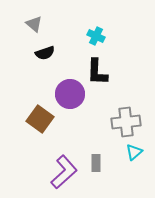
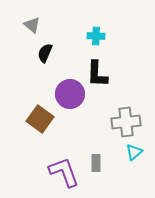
gray triangle: moved 2 px left, 1 px down
cyan cross: rotated 24 degrees counterclockwise
black semicircle: rotated 132 degrees clockwise
black L-shape: moved 2 px down
purple L-shape: rotated 68 degrees counterclockwise
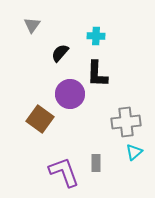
gray triangle: rotated 24 degrees clockwise
black semicircle: moved 15 px right; rotated 18 degrees clockwise
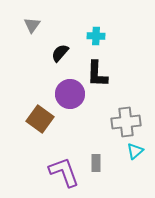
cyan triangle: moved 1 px right, 1 px up
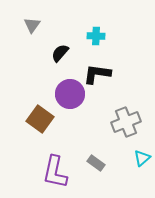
black L-shape: rotated 96 degrees clockwise
gray cross: rotated 16 degrees counterclockwise
cyan triangle: moved 7 px right, 7 px down
gray rectangle: rotated 54 degrees counterclockwise
purple L-shape: moved 9 px left; rotated 148 degrees counterclockwise
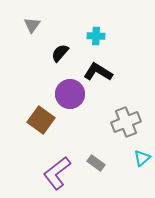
black L-shape: moved 1 px right, 2 px up; rotated 24 degrees clockwise
brown square: moved 1 px right, 1 px down
purple L-shape: moved 2 px right, 1 px down; rotated 40 degrees clockwise
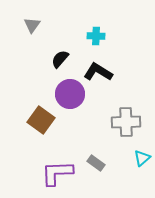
black semicircle: moved 6 px down
gray cross: rotated 20 degrees clockwise
purple L-shape: rotated 36 degrees clockwise
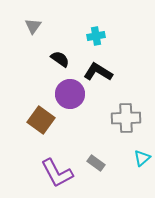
gray triangle: moved 1 px right, 1 px down
cyan cross: rotated 12 degrees counterclockwise
black semicircle: rotated 84 degrees clockwise
gray cross: moved 4 px up
purple L-shape: rotated 116 degrees counterclockwise
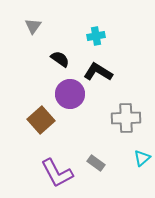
brown square: rotated 12 degrees clockwise
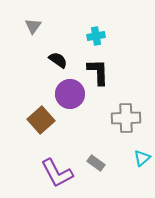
black semicircle: moved 2 px left, 1 px down
black L-shape: rotated 56 degrees clockwise
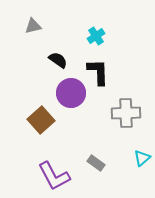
gray triangle: rotated 42 degrees clockwise
cyan cross: rotated 24 degrees counterclockwise
purple circle: moved 1 px right, 1 px up
gray cross: moved 5 px up
purple L-shape: moved 3 px left, 3 px down
